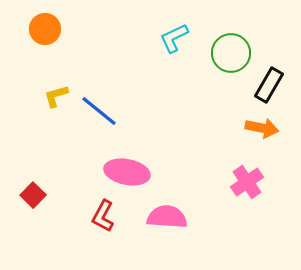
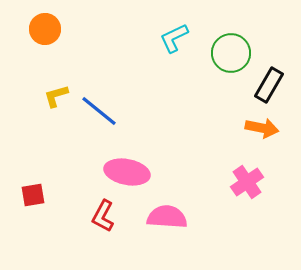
red square: rotated 35 degrees clockwise
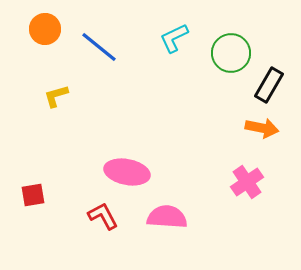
blue line: moved 64 px up
red L-shape: rotated 124 degrees clockwise
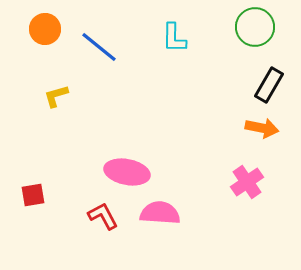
cyan L-shape: rotated 64 degrees counterclockwise
green circle: moved 24 px right, 26 px up
pink semicircle: moved 7 px left, 4 px up
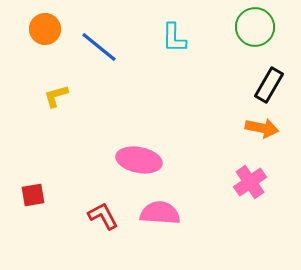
pink ellipse: moved 12 px right, 12 px up
pink cross: moved 3 px right
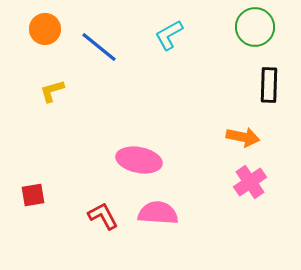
cyan L-shape: moved 5 px left, 3 px up; rotated 60 degrees clockwise
black rectangle: rotated 28 degrees counterclockwise
yellow L-shape: moved 4 px left, 5 px up
orange arrow: moved 19 px left, 9 px down
pink semicircle: moved 2 px left
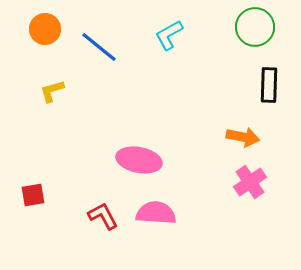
pink semicircle: moved 2 px left
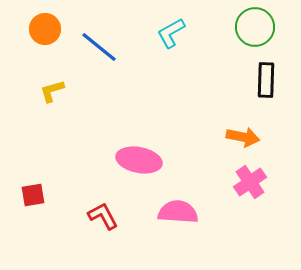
cyan L-shape: moved 2 px right, 2 px up
black rectangle: moved 3 px left, 5 px up
pink semicircle: moved 22 px right, 1 px up
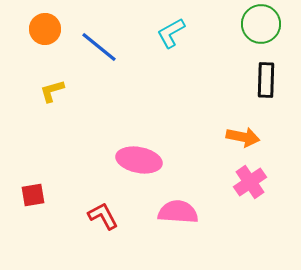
green circle: moved 6 px right, 3 px up
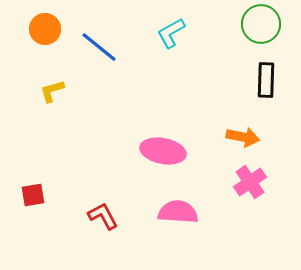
pink ellipse: moved 24 px right, 9 px up
